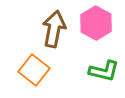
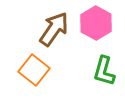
brown arrow: rotated 24 degrees clockwise
green L-shape: rotated 92 degrees clockwise
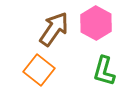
orange square: moved 5 px right
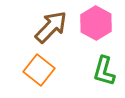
brown arrow: moved 3 px left, 2 px up; rotated 9 degrees clockwise
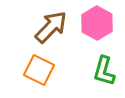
pink hexagon: moved 1 px right
orange square: rotated 12 degrees counterclockwise
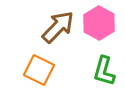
pink hexagon: moved 2 px right
brown arrow: moved 7 px right
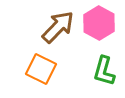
orange square: moved 2 px right, 1 px up
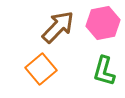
pink hexagon: moved 4 px right; rotated 20 degrees clockwise
orange square: rotated 24 degrees clockwise
